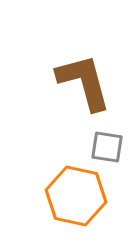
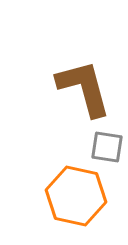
brown L-shape: moved 6 px down
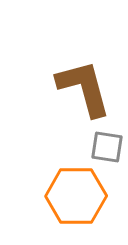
orange hexagon: rotated 12 degrees counterclockwise
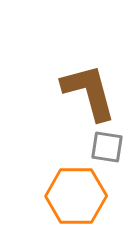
brown L-shape: moved 5 px right, 4 px down
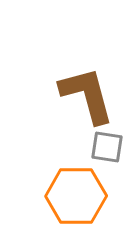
brown L-shape: moved 2 px left, 3 px down
